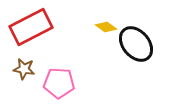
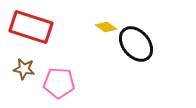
red rectangle: rotated 45 degrees clockwise
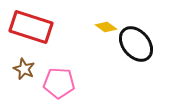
brown star: rotated 15 degrees clockwise
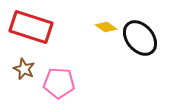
black ellipse: moved 4 px right, 6 px up
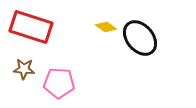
brown star: rotated 20 degrees counterclockwise
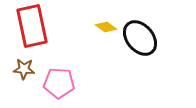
red rectangle: moved 1 px right, 1 px up; rotated 60 degrees clockwise
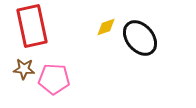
yellow diamond: rotated 55 degrees counterclockwise
pink pentagon: moved 5 px left, 4 px up
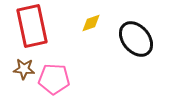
yellow diamond: moved 15 px left, 4 px up
black ellipse: moved 4 px left, 1 px down
